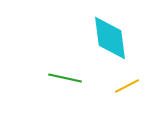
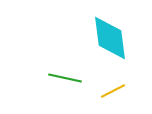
yellow line: moved 14 px left, 5 px down
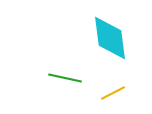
yellow line: moved 2 px down
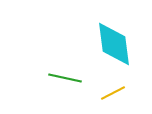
cyan diamond: moved 4 px right, 6 px down
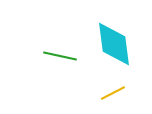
green line: moved 5 px left, 22 px up
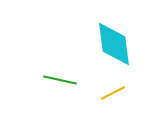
green line: moved 24 px down
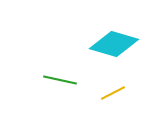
cyan diamond: rotated 66 degrees counterclockwise
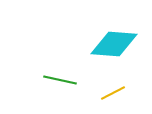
cyan diamond: rotated 12 degrees counterclockwise
